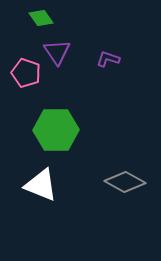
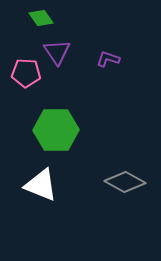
pink pentagon: rotated 16 degrees counterclockwise
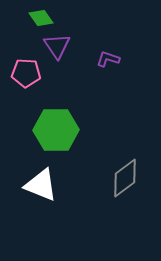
purple triangle: moved 6 px up
gray diamond: moved 4 px up; rotated 66 degrees counterclockwise
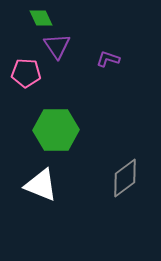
green diamond: rotated 10 degrees clockwise
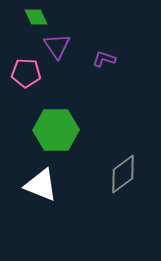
green diamond: moved 5 px left, 1 px up
purple L-shape: moved 4 px left
gray diamond: moved 2 px left, 4 px up
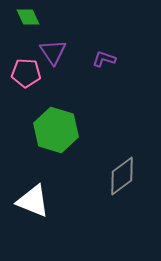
green diamond: moved 8 px left
purple triangle: moved 4 px left, 6 px down
green hexagon: rotated 18 degrees clockwise
gray diamond: moved 1 px left, 2 px down
white triangle: moved 8 px left, 16 px down
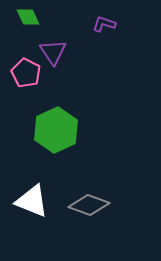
purple L-shape: moved 35 px up
pink pentagon: rotated 24 degrees clockwise
green hexagon: rotated 18 degrees clockwise
gray diamond: moved 33 px left, 29 px down; rotated 57 degrees clockwise
white triangle: moved 1 px left
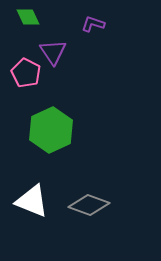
purple L-shape: moved 11 px left
green hexagon: moved 5 px left
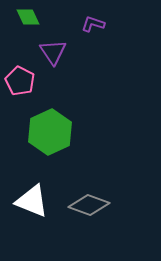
pink pentagon: moved 6 px left, 8 px down
green hexagon: moved 1 px left, 2 px down
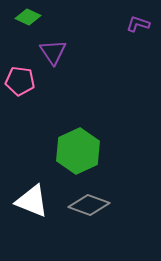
green diamond: rotated 40 degrees counterclockwise
purple L-shape: moved 45 px right
pink pentagon: rotated 20 degrees counterclockwise
green hexagon: moved 28 px right, 19 px down
